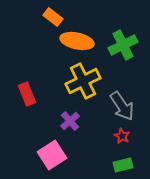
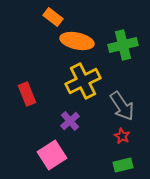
green cross: rotated 12 degrees clockwise
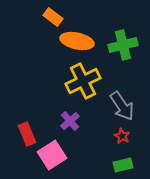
red rectangle: moved 40 px down
